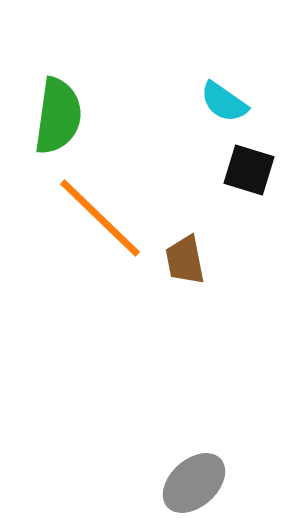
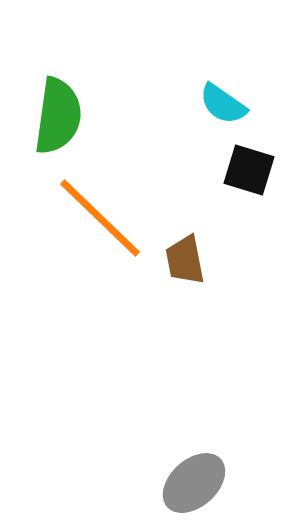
cyan semicircle: moved 1 px left, 2 px down
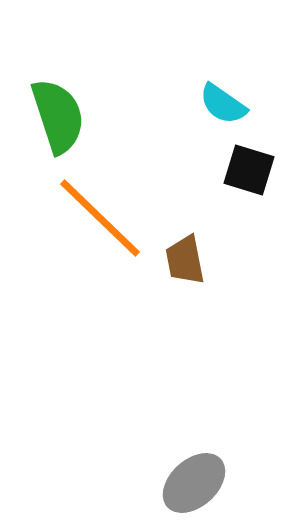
green semicircle: rotated 26 degrees counterclockwise
